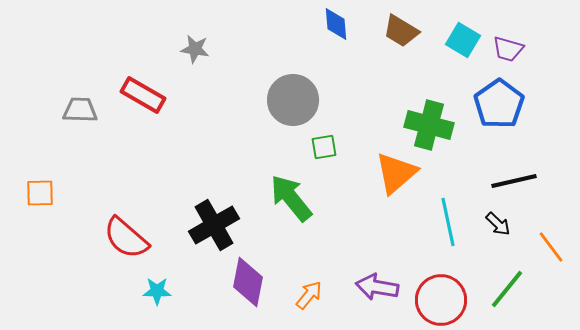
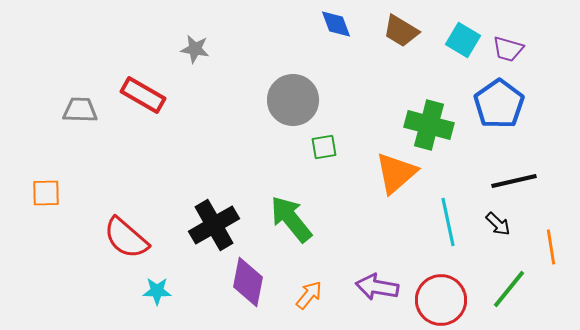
blue diamond: rotated 16 degrees counterclockwise
orange square: moved 6 px right
green arrow: moved 21 px down
orange line: rotated 28 degrees clockwise
green line: moved 2 px right
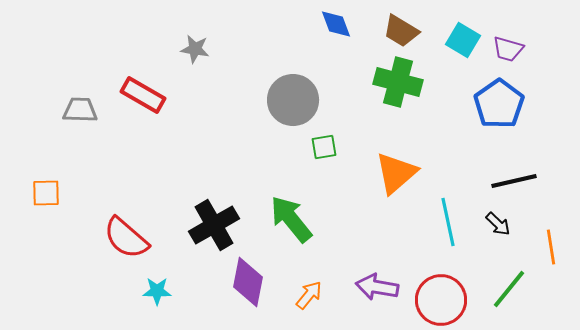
green cross: moved 31 px left, 43 px up
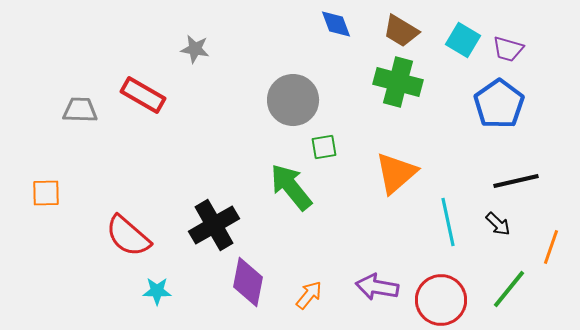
black line: moved 2 px right
green arrow: moved 32 px up
red semicircle: moved 2 px right, 2 px up
orange line: rotated 28 degrees clockwise
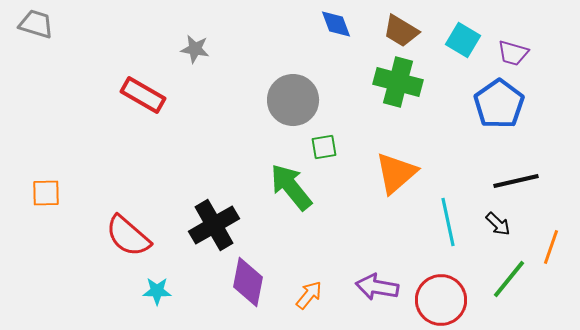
purple trapezoid: moved 5 px right, 4 px down
gray trapezoid: moved 44 px left, 86 px up; rotated 15 degrees clockwise
green line: moved 10 px up
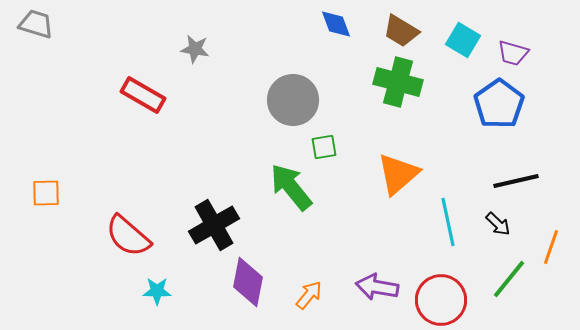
orange triangle: moved 2 px right, 1 px down
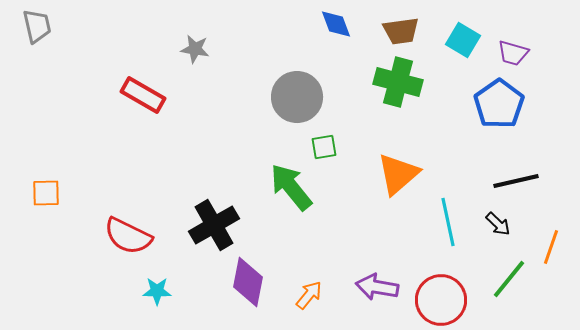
gray trapezoid: moved 1 px right, 2 px down; rotated 60 degrees clockwise
brown trapezoid: rotated 39 degrees counterclockwise
gray circle: moved 4 px right, 3 px up
red semicircle: rotated 15 degrees counterclockwise
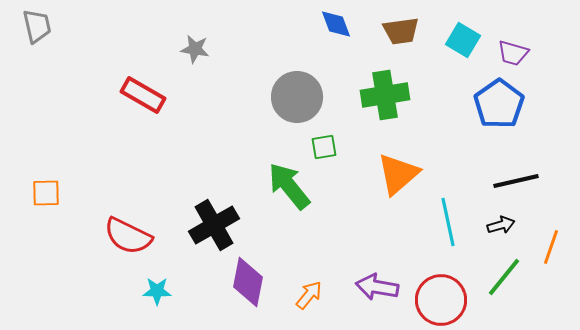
green cross: moved 13 px left, 13 px down; rotated 24 degrees counterclockwise
green arrow: moved 2 px left, 1 px up
black arrow: moved 3 px right, 1 px down; rotated 60 degrees counterclockwise
green line: moved 5 px left, 2 px up
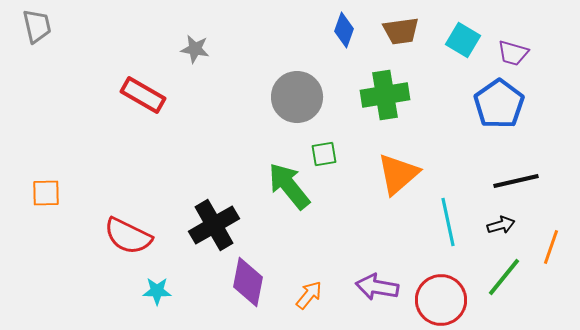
blue diamond: moved 8 px right, 6 px down; rotated 40 degrees clockwise
green square: moved 7 px down
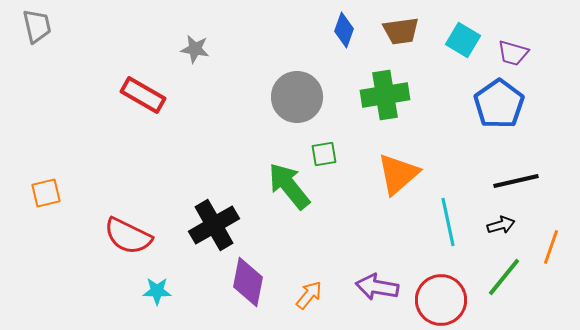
orange square: rotated 12 degrees counterclockwise
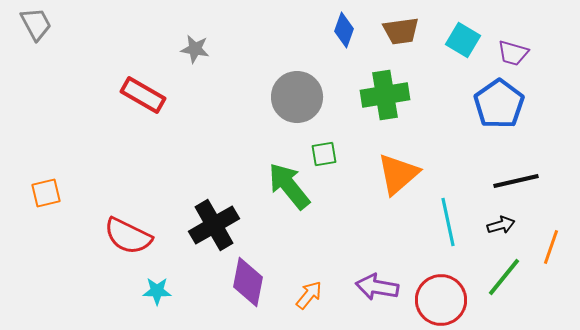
gray trapezoid: moved 1 px left, 2 px up; rotated 15 degrees counterclockwise
